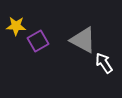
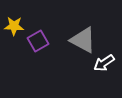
yellow star: moved 2 px left
white arrow: rotated 90 degrees counterclockwise
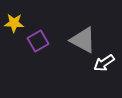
yellow star: moved 3 px up
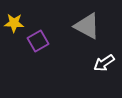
gray triangle: moved 4 px right, 14 px up
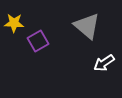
gray triangle: rotated 12 degrees clockwise
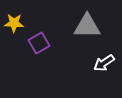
gray triangle: rotated 40 degrees counterclockwise
purple square: moved 1 px right, 2 px down
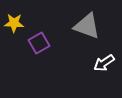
gray triangle: rotated 20 degrees clockwise
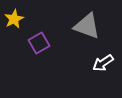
yellow star: moved 4 px up; rotated 30 degrees counterclockwise
white arrow: moved 1 px left
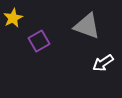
yellow star: moved 1 px left, 1 px up
purple square: moved 2 px up
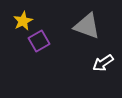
yellow star: moved 10 px right, 3 px down
